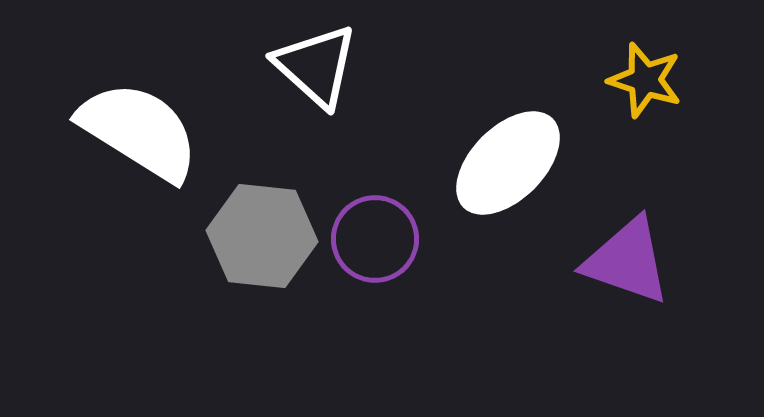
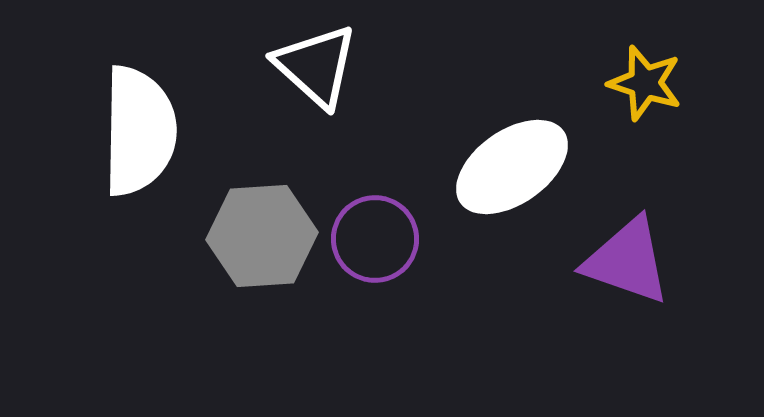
yellow star: moved 3 px down
white semicircle: rotated 59 degrees clockwise
white ellipse: moved 4 px right, 4 px down; rotated 10 degrees clockwise
gray hexagon: rotated 10 degrees counterclockwise
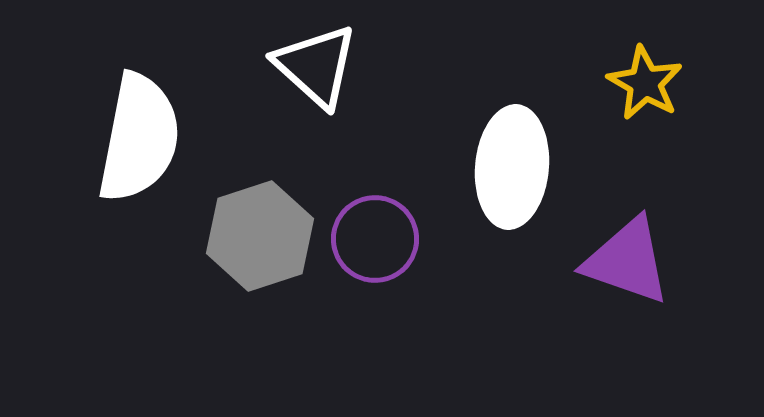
yellow star: rotated 12 degrees clockwise
white semicircle: moved 7 px down; rotated 10 degrees clockwise
white ellipse: rotated 50 degrees counterclockwise
gray hexagon: moved 2 px left; rotated 14 degrees counterclockwise
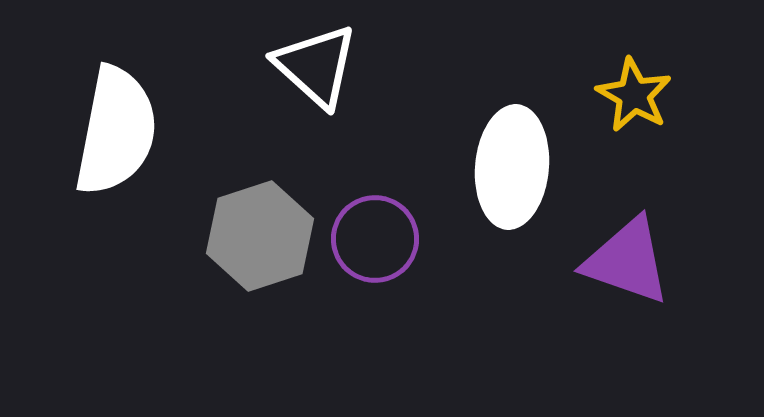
yellow star: moved 11 px left, 12 px down
white semicircle: moved 23 px left, 7 px up
